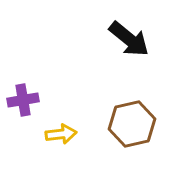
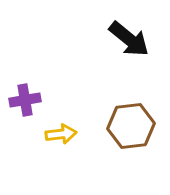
purple cross: moved 2 px right
brown hexagon: moved 1 px left, 2 px down; rotated 6 degrees clockwise
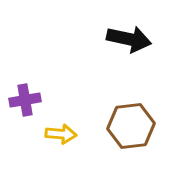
black arrow: rotated 27 degrees counterclockwise
yellow arrow: rotated 12 degrees clockwise
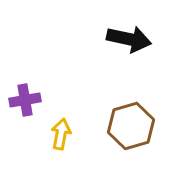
brown hexagon: rotated 9 degrees counterclockwise
yellow arrow: rotated 84 degrees counterclockwise
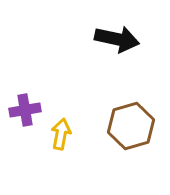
black arrow: moved 12 px left
purple cross: moved 10 px down
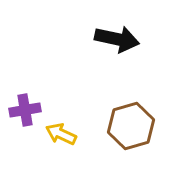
yellow arrow: rotated 76 degrees counterclockwise
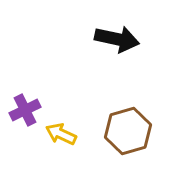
purple cross: rotated 16 degrees counterclockwise
brown hexagon: moved 3 px left, 5 px down
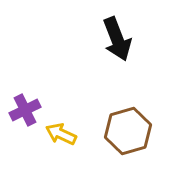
black arrow: rotated 57 degrees clockwise
